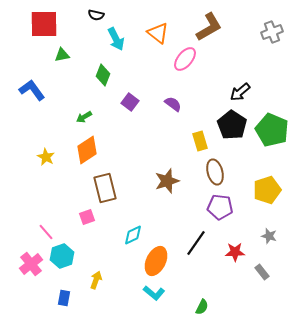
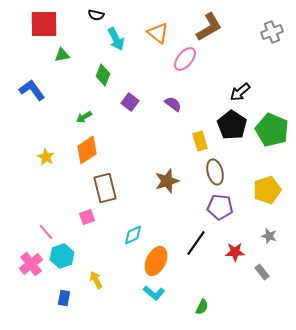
yellow arrow: rotated 48 degrees counterclockwise
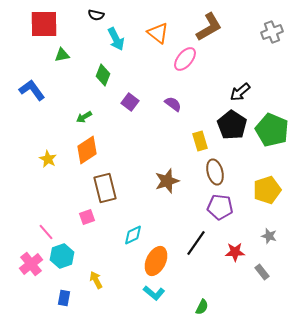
yellow star: moved 2 px right, 2 px down
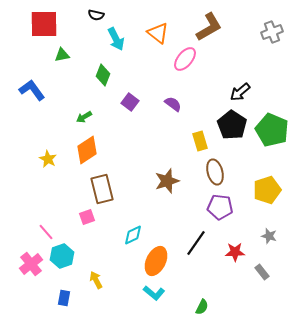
brown rectangle: moved 3 px left, 1 px down
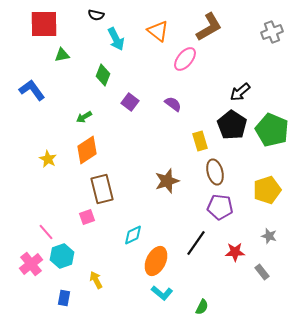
orange triangle: moved 2 px up
cyan L-shape: moved 8 px right
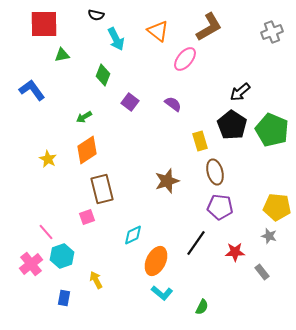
yellow pentagon: moved 10 px right, 17 px down; rotated 24 degrees clockwise
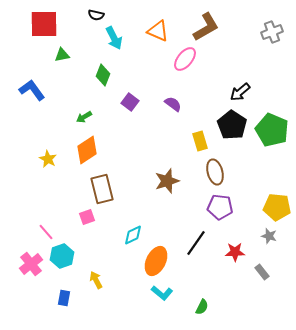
brown L-shape: moved 3 px left
orange triangle: rotated 15 degrees counterclockwise
cyan arrow: moved 2 px left, 1 px up
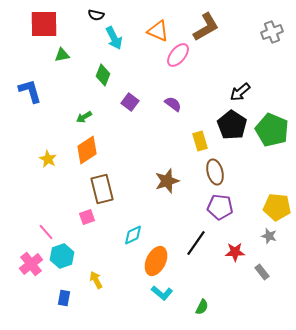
pink ellipse: moved 7 px left, 4 px up
blue L-shape: moved 2 px left, 1 px down; rotated 20 degrees clockwise
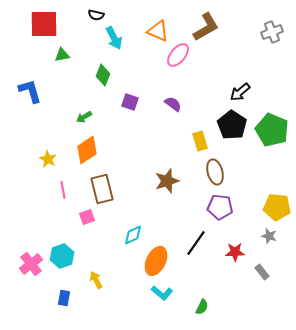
purple square: rotated 18 degrees counterclockwise
pink line: moved 17 px right, 42 px up; rotated 30 degrees clockwise
